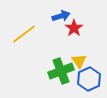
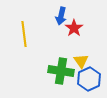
blue arrow: rotated 120 degrees clockwise
yellow line: rotated 60 degrees counterclockwise
yellow triangle: moved 2 px right
green cross: rotated 30 degrees clockwise
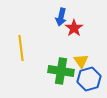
blue arrow: moved 1 px down
yellow line: moved 3 px left, 14 px down
blue hexagon: rotated 10 degrees clockwise
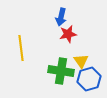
red star: moved 6 px left, 6 px down; rotated 24 degrees clockwise
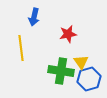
blue arrow: moved 27 px left
yellow triangle: moved 1 px down
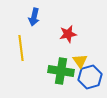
yellow triangle: moved 1 px left, 1 px up
blue hexagon: moved 1 px right, 2 px up
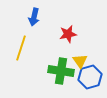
yellow line: rotated 25 degrees clockwise
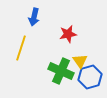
green cross: rotated 15 degrees clockwise
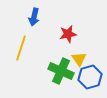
yellow triangle: moved 1 px left, 2 px up
